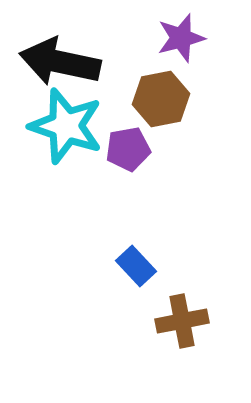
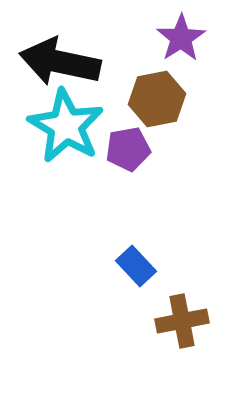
purple star: rotated 18 degrees counterclockwise
brown hexagon: moved 4 px left
cyan star: rotated 12 degrees clockwise
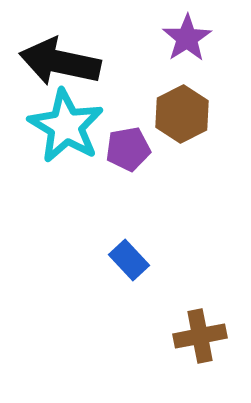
purple star: moved 6 px right
brown hexagon: moved 25 px right, 15 px down; rotated 16 degrees counterclockwise
blue rectangle: moved 7 px left, 6 px up
brown cross: moved 18 px right, 15 px down
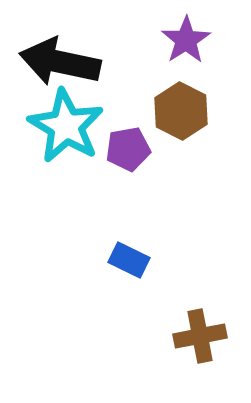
purple star: moved 1 px left, 2 px down
brown hexagon: moved 1 px left, 3 px up; rotated 6 degrees counterclockwise
blue rectangle: rotated 21 degrees counterclockwise
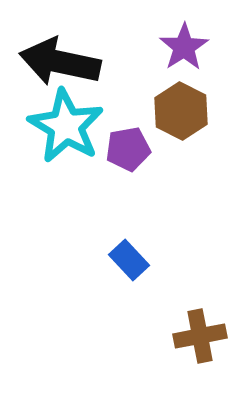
purple star: moved 2 px left, 7 px down
blue rectangle: rotated 21 degrees clockwise
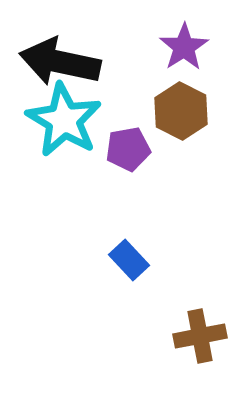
cyan star: moved 2 px left, 6 px up
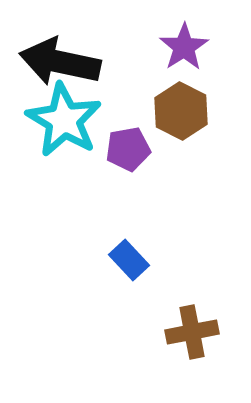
brown cross: moved 8 px left, 4 px up
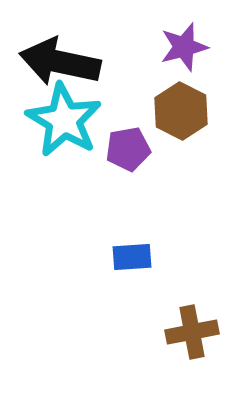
purple star: rotated 18 degrees clockwise
blue rectangle: moved 3 px right, 3 px up; rotated 51 degrees counterclockwise
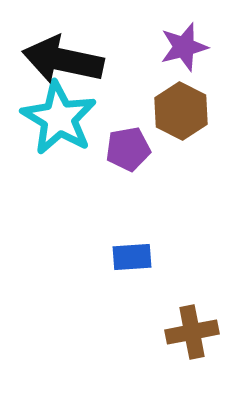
black arrow: moved 3 px right, 2 px up
cyan star: moved 5 px left, 2 px up
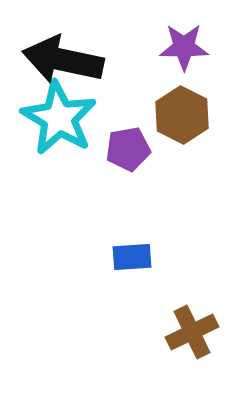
purple star: rotated 15 degrees clockwise
brown hexagon: moved 1 px right, 4 px down
brown cross: rotated 15 degrees counterclockwise
